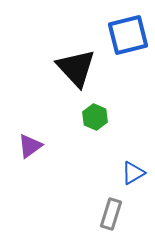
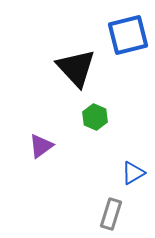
purple triangle: moved 11 px right
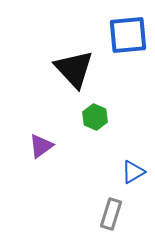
blue square: rotated 9 degrees clockwise
black triangle: moved 2 px left, 1 px down
blue triangle: moved 1 px up
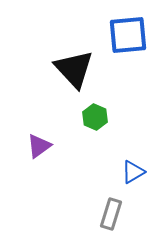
purple triangle: moved 2 px left
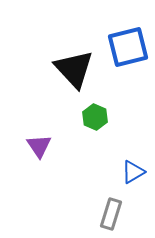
blue square: moved 12 px down; rotated 9 degrees counterclockwise
purple triangle: rotated 28 degrees counterclockwise
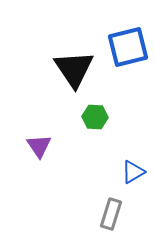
black triangle: rotated 9 degrees clockwise
green hexagon: rotated 20 degrees counterclockwise
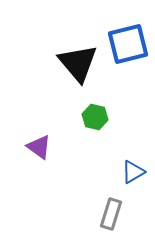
blue square: moved 3 px up
black triangle: moved 4 px right, 6 px up; rotated 6 degrees counterclockwise
green hexagon: rotated 10 degrees clockwise
purple triangle: moved 1 px down; rotated 20 degrees counterclockwise
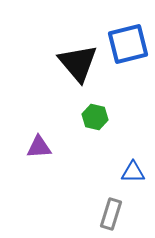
purple triangle: rotated 40 degrees counterclockwise
blue triangle: rotated 30 degrees clockwise
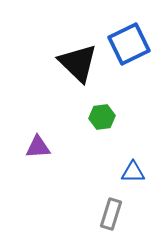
blue square: moved 1 px right; rotated 12 degrees counterclockwise
black triangle: rotated 6 degrees counterclockwise
green hexagon: moved 7 px right; rotated 20 degrees counterclockwise
purple triangle: moved 1 px left
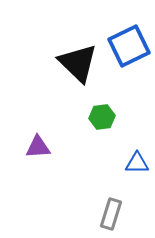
blue square: moved 2 px down
blue triangle: moved 4 px right, 9 px up
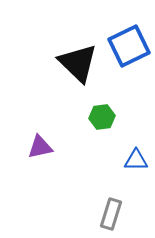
purple triangle: moved 2 px right; rotated 8 degrees counterclockwise
blue triangle: moved 1 px left, 3 px up
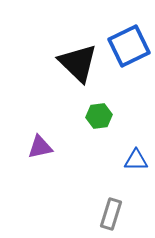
green hexagon: moved 3 px left, 1 px up
